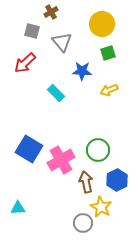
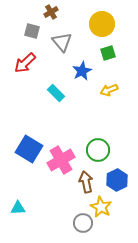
blue star: rotated 30 degrees counterclockwise
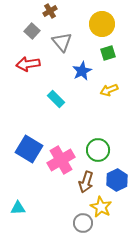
brown cross: moved 1 px left, 1 px up
gray square: rotated 28 degrees clockwise
red arrow: moved 3 px right, 1 px down; rotated 35 degrees clockwise
cyan rectangle: moved 6 px down
brown arrow: rotated 150 degrees counterclockwise
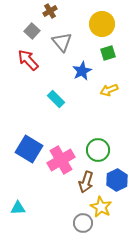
red arrow: moved 4 px up; rotated 55 degrees clockwise
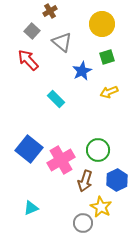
gray triangle: rotated 10 degrees counterclockwise
green square: moved 1 px left, 4 px down
yellow arrow: moved 2 px down
blue square: rotated 8 degrees clockwise
brown arrow: moved 1 px left, 1 px up
cyan triangle: moved 13 px right; rotated 21 degrees counterclockwise
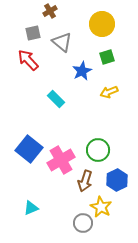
gray square: moved 1 px right, 2 px down; rotated 35 degrees clockwise
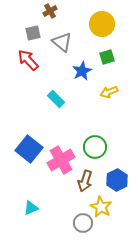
green circle: moved 3 px left, 3 px up
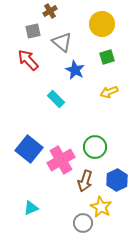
gray square: moved 2 px up
blue star: moved 7 px left, 1 px up; rotated 18 degrees counterclockwise
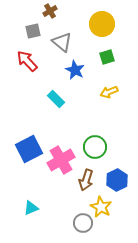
red arrow: moved 1 px left, 1 px down
blue square: rotated 24 degrees clockwise
brown arrow: moved 1 px right, 1 px up
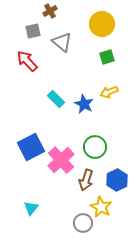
blue star: moved 9 px right, 34 px down
blue square: moved 2 px right, 2 px up
pink cross: rotated 12 degrees counterclockwise
cyan triangle: rotated 28 degrees counterclockwise
